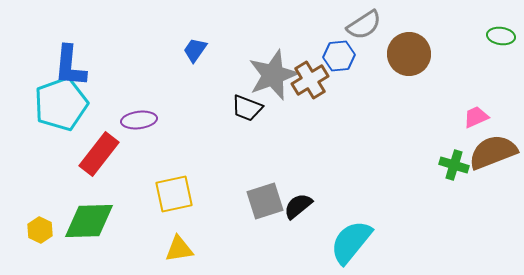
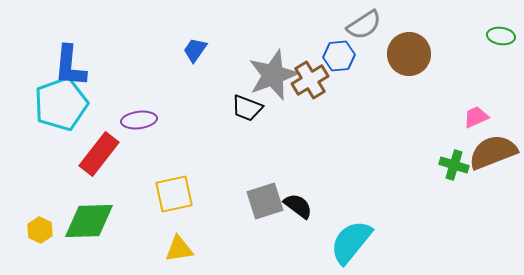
black semicircle: rotated 76 degrees clockwise
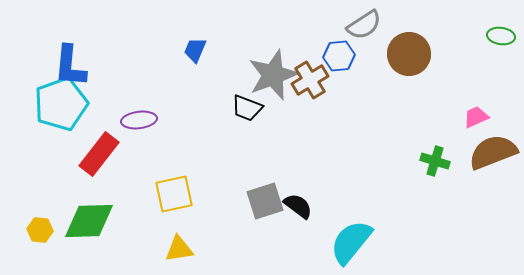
blue trapezoid: rotated 12 degrees counterclockwise
green cross: moved 19 px left, 4 px up
yellow hexagon: rotated 20 degrees counterclockwise
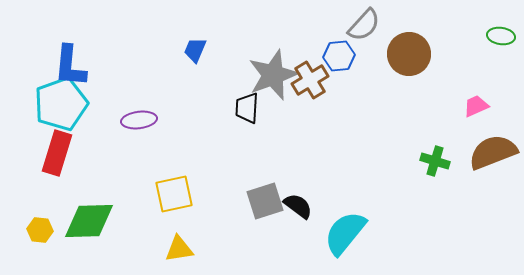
gray semicircle: rotated 15 degrees counterclockwise
black trapezoid: rotated 72 degrees clockwise
pink trapezoid: moved 11 px up
red rectangle: moved 42 px left, 1 px up; rotated 21 degrees counterclockwise
cyan semicircle: moved 6 px left, 9 px up
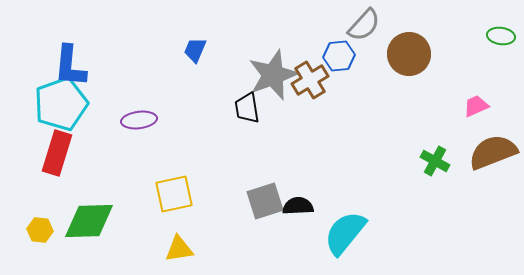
black trapezoid: rotated 12 degrees counterclockwise
green cross: rotated 12 degrees clockwise
black semicircle: rotated 40 degrees counterclockwise
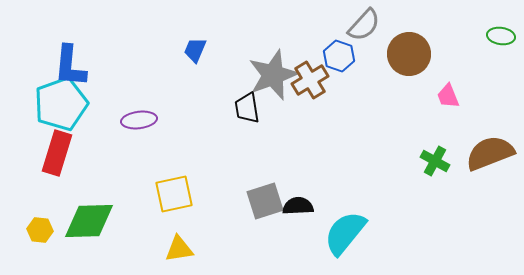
blue hexagon: rotated 24 degrees clockwise
pink trapezoid: moved 28 px left, 10 px up; rotated 88 degrees counterclockwise
brown semicircle: moved 3 px left, 1 px down
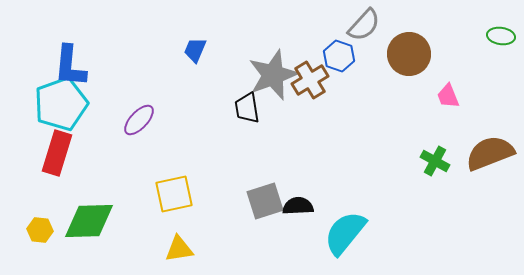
purple ellipse: rotated 40 degrees counterclockwise
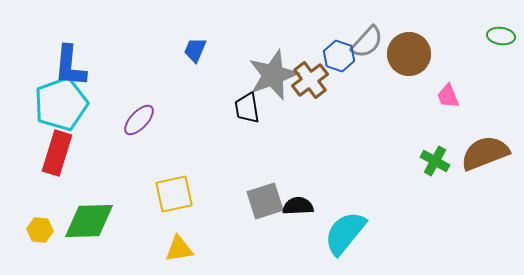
gray semicircle: moved 3 px right, 17 px down
brown cross: rotated 6 degrees counterclockwise
brown semicircle: moved 5 px left
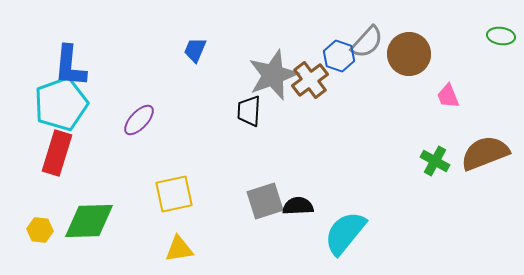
black trapezoid: moved 2 px right, 3 px down; rotated 12 degrees clockwise
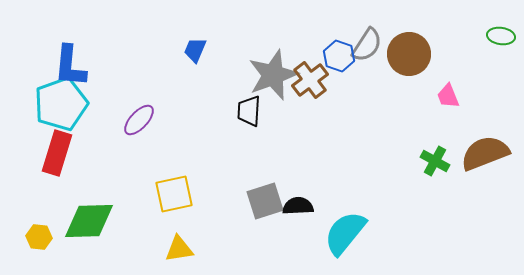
gray semicircle: moved 3 px down; rotated 9 degrees counterclockwise
yellow hexagon: moved 1 px left, 7 px down
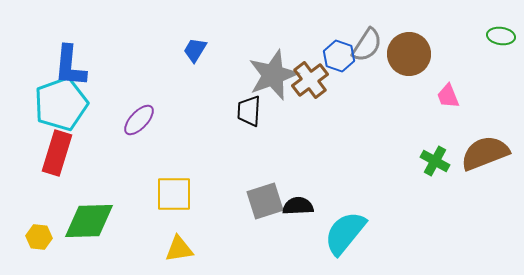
blue trapezoid: rotated 8 degrees clockwise
yellow square: rotated 12 degrees clockwise
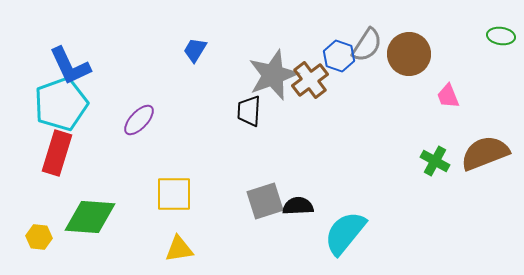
blue L-shape: rotated 30 degrees counterclockwise
green diamond: moved 1 px right, 4 px up; rotated 6 degrees clockwise
